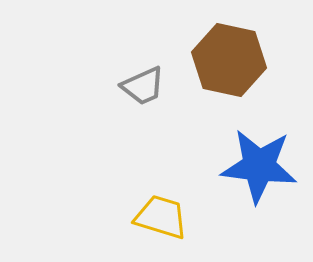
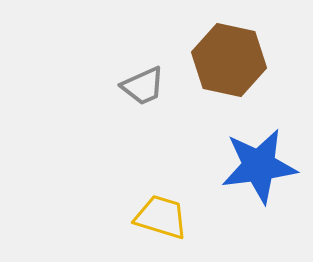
blue star: rotated 14 degrees counterclockwise
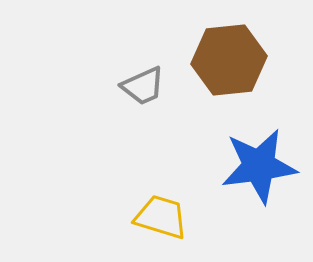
brown hexagon: rotated 18 degrees counterclockwise
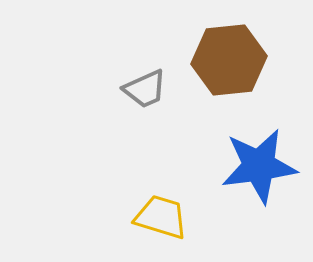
gray trapezoid: moved 2 px right, 3 px down
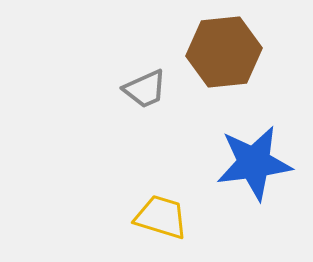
brown hexagon: moved 5 px left, 8 px up
blue star: moved 5 px left, 3 px up
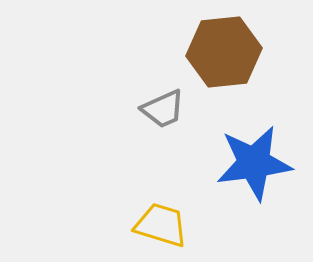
gray trapezoid: moved 18 px right, 20 px down
yellow trapezoid: moved 8 px down
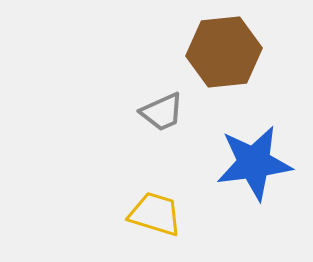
gray trapezoid: moved 1 px left, 3 px down
yellow trapezoid: moved 6 px left, 11 px up
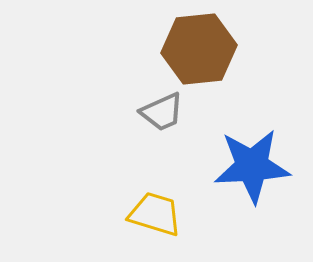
brown hexagon: moved 25 px left, 3 px up
blue star: moved 2 px left, 3 px down; rotated 4 degrees clockwise
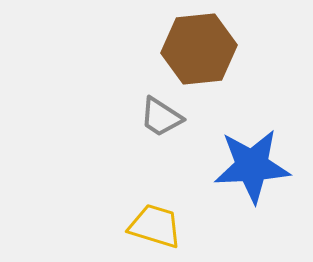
gray trapezoid: moved 1 px left, 5 px down; rotated 57 degrees clockwise
yellow trapezoid: moved 12 px down
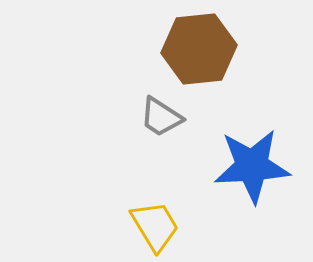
yellow trapezoid: rotated 42 degrees clockwise
